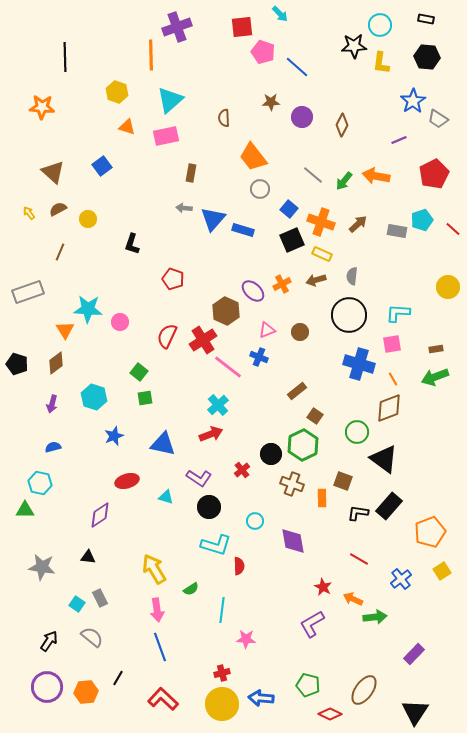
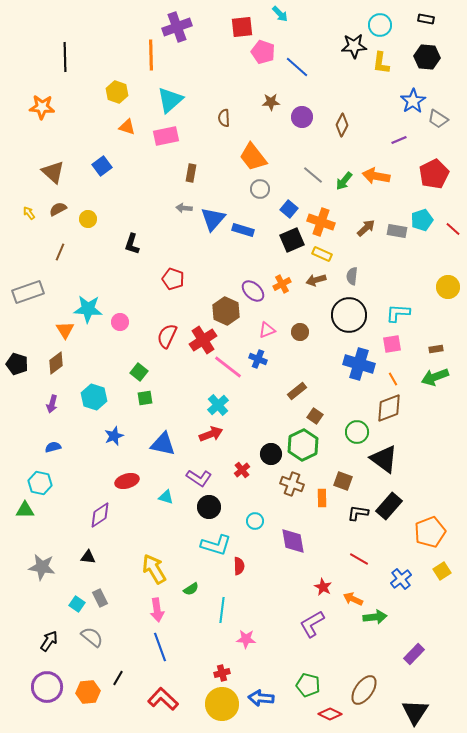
brown arrow at (358, 224): moved 8 px right, 4 px down
blue cross at (259, 357): moved 1 px left, 2 px down
orange hexagon at (86, 692): moved 2 px right
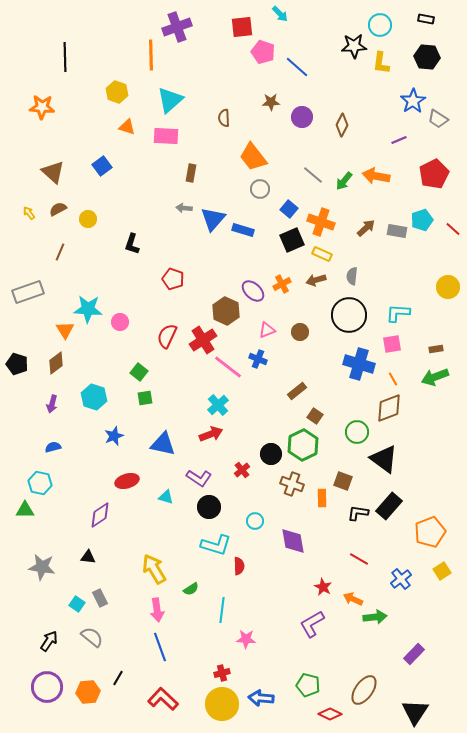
pink rectangle at (166, 136): rotated 15 degrees clockwise
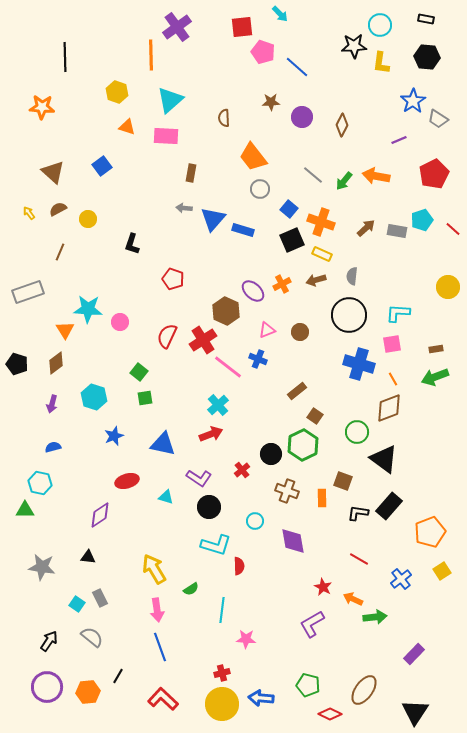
purple cross at (177, 27): rotated 16 degrees counterclockwise
brown cross at (292, 484): moved 5 px left, 7 px down
black line at (118, 678): moved 2 px up
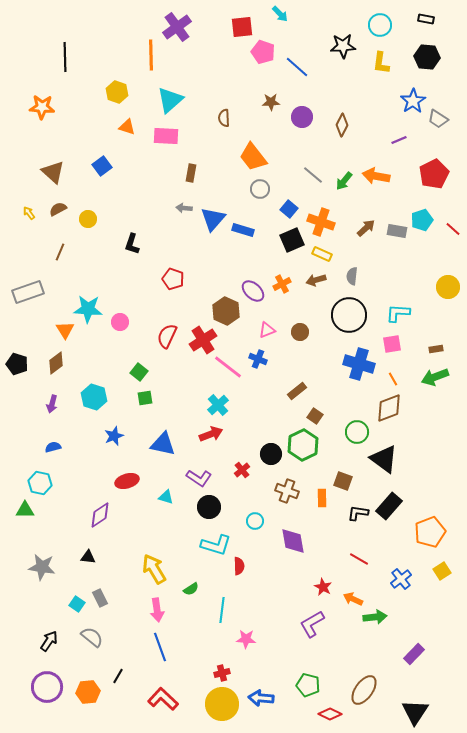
black star at (354, 46): moved 11 px left
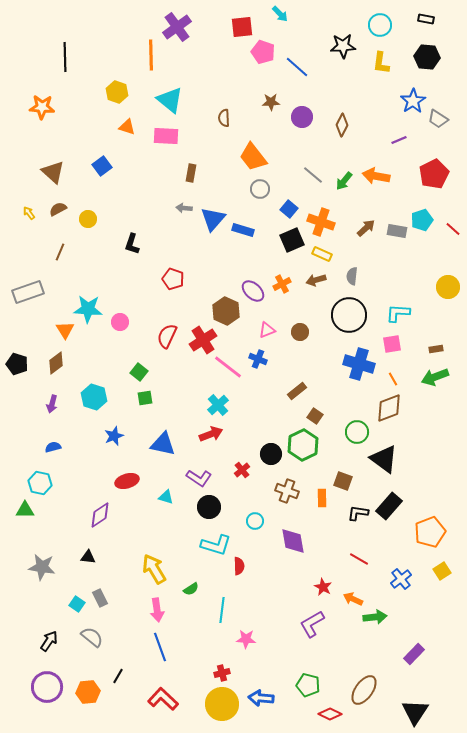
cyan triangle at (170, 100): rotated 40 degrees counterclockwise
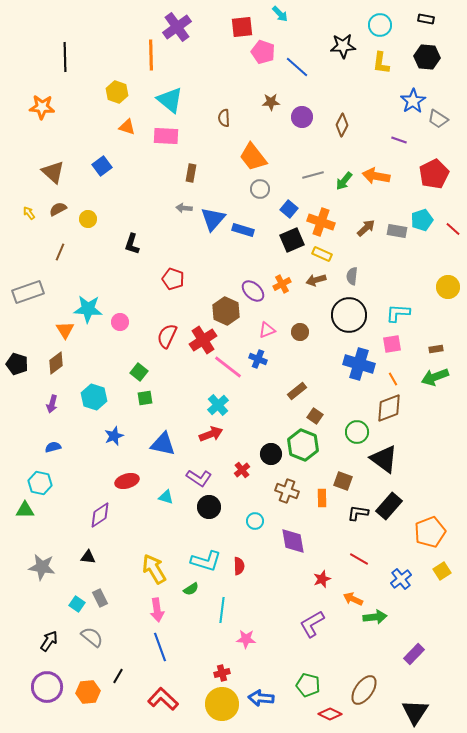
purple line at (399, 140): rotated 42 degrees clockwise
gray line at (313, 175): rotated 55 degrees counterclockwise
green hexagon at (303, 445): rotated 12 degrees counterclockwise
cyan L-shape at (216, 545): moved 10 px left, 16 px down
red star at (323, 587): moved 1 px left, 8 px up; rotated 24 degrees clockwise
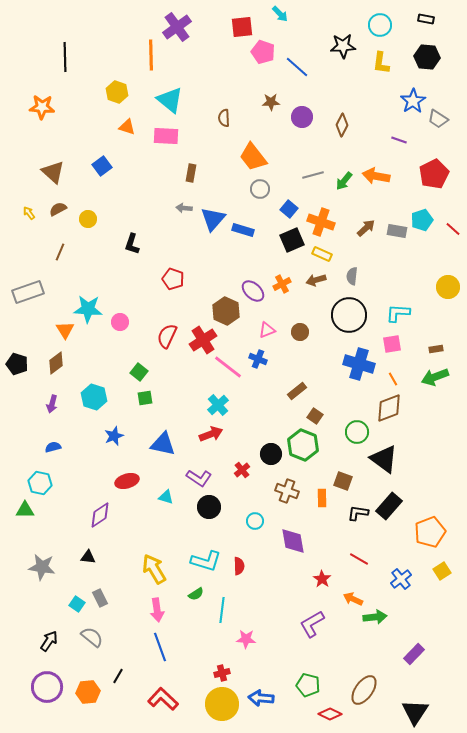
red star at (322, 579): rotated 18 degrees counterclockwise
green semicircle at (191, 589): moved 5 px right, 5 px down
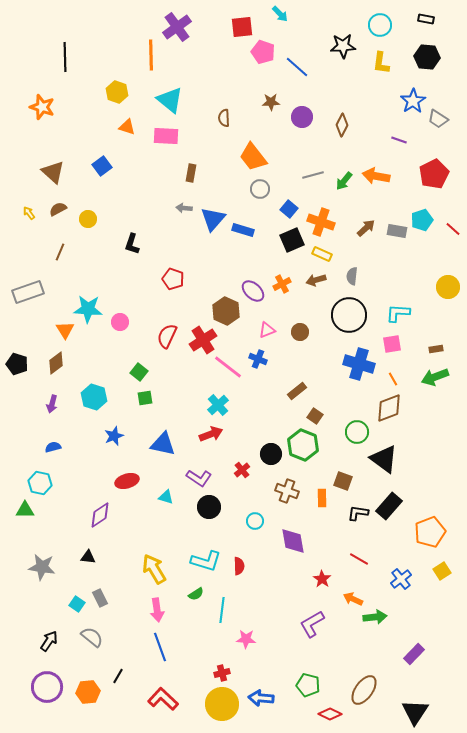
orange star at (42, 107): rotated 15 degrees clockwise
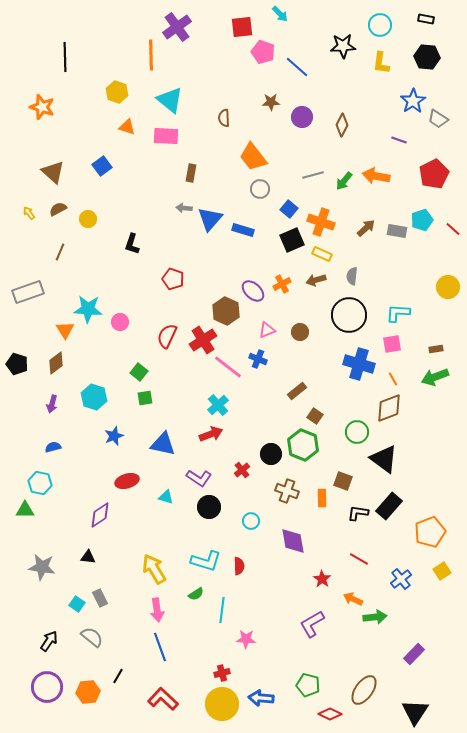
blue triangle at (213, 219): moved 3 px left
cyan circle at (255, 521): moved 4 px left
